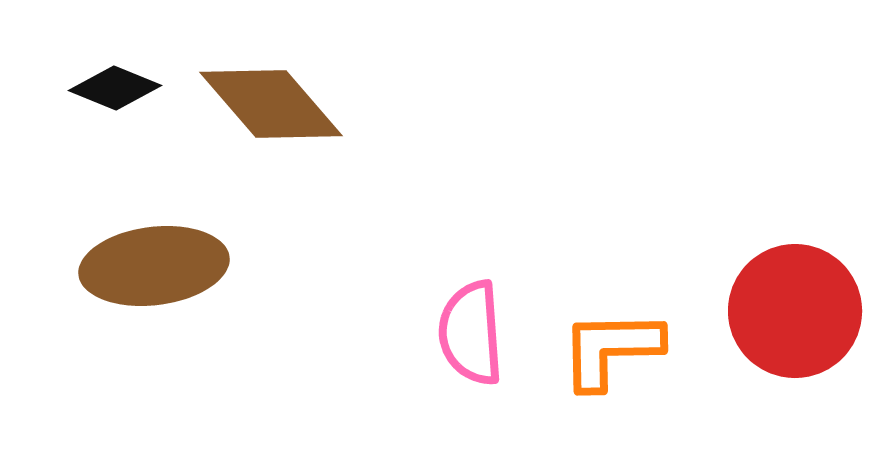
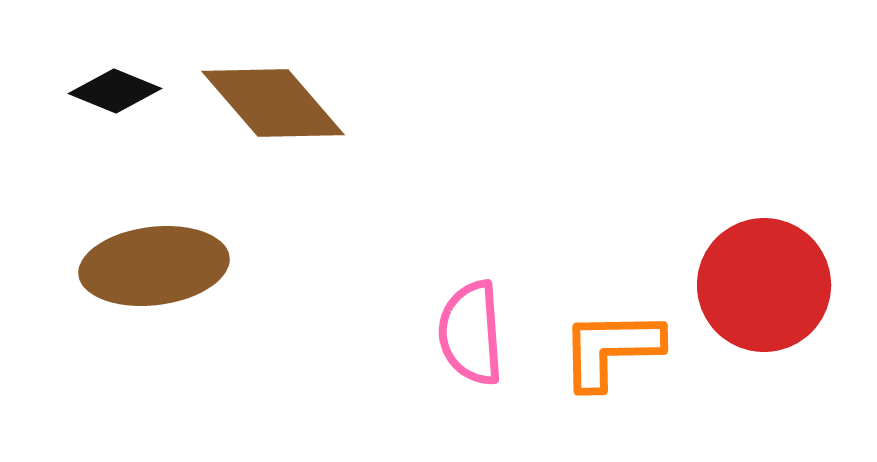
black diamond: moved 3 px down
brown diamond: moved 2 px right, 1 px up
red circle: moved 31 px left, 26 px up
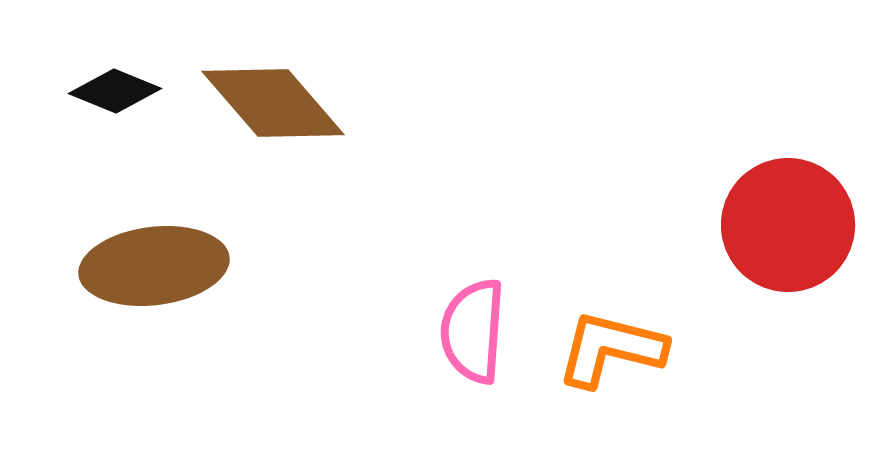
red circle: moved 24 px right, 60 px up
pink semicircle: moved 2 px right, 2 px up; rotated 8 degrees clockwise
orange L-shape: rotated 15 degrees clockwise
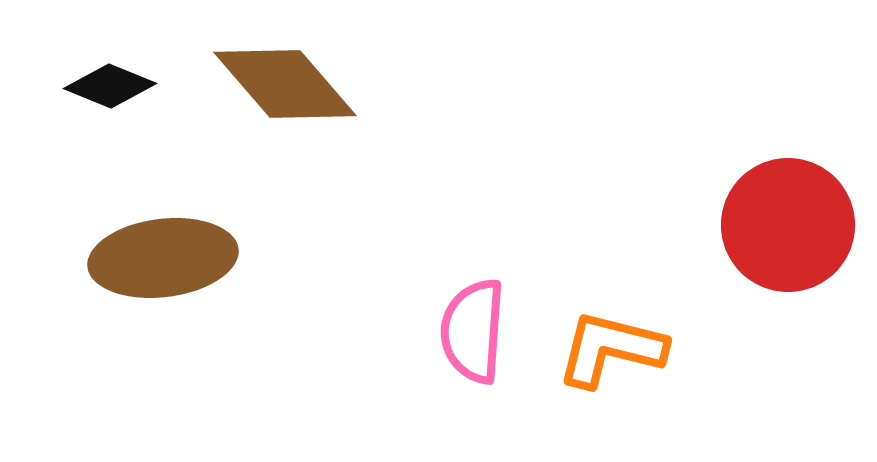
black diamond: moved 5 px left, 5 px up
brown diamond: moved 12 px right, 19 px up
brown ellipse: moved 9 px right, 8 px up
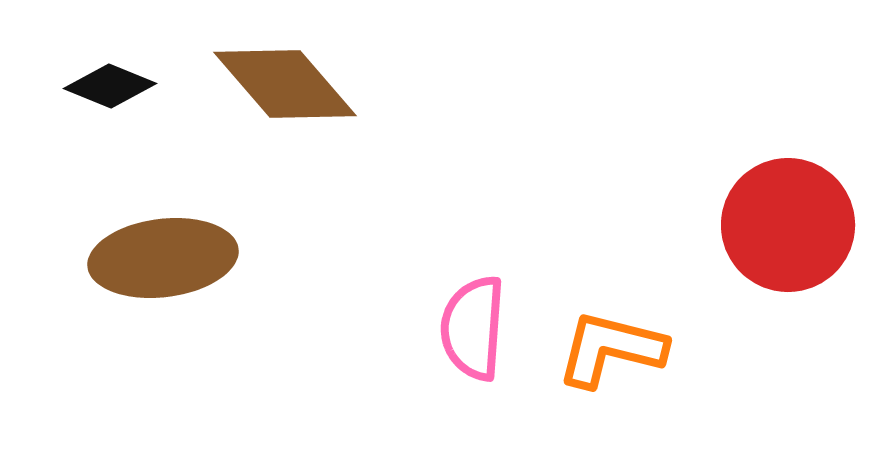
pink semicircle: moved 3 px up
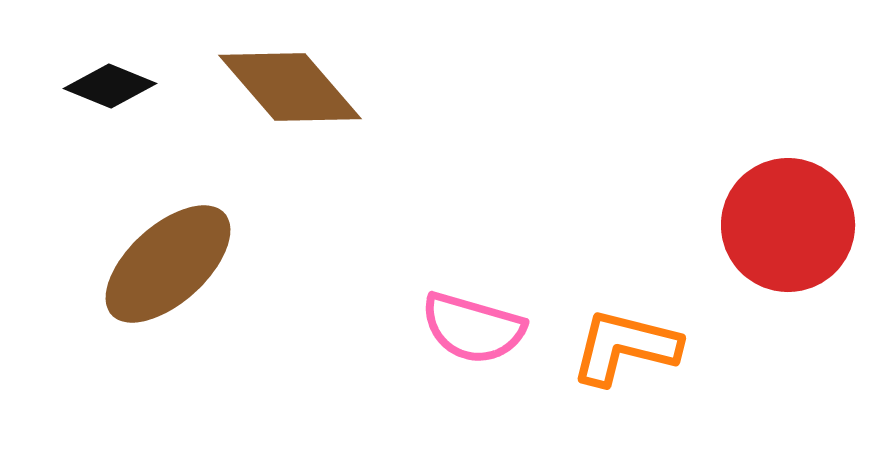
brown diamond: moved 5 px right, 3 px down
brown ellipse: moved 5 px right, 6 px down; rotated 35 degrees counterclockwise
pink semicircle: rotated 78 degrees counterclockwise
orange L-shape: moved 14 px right, 2 px up
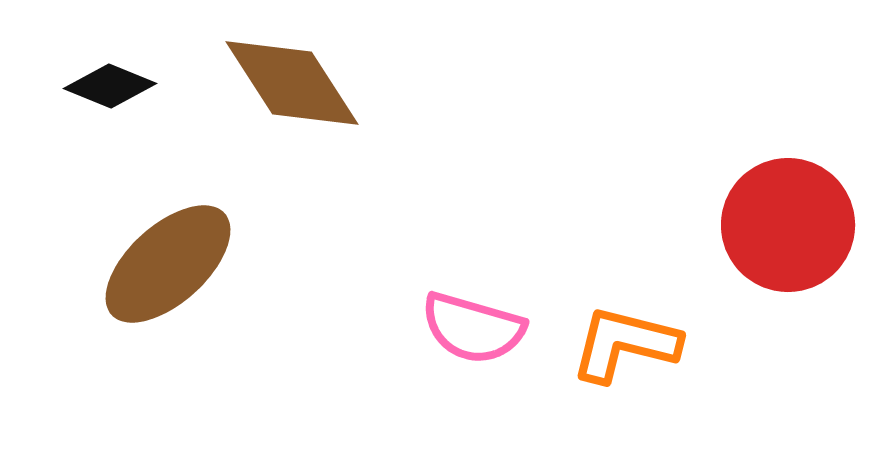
brown diamond: moved 2 px right, 4 px up; rotated 8 degrees clockwise
orange L-shape: moved 3 px up
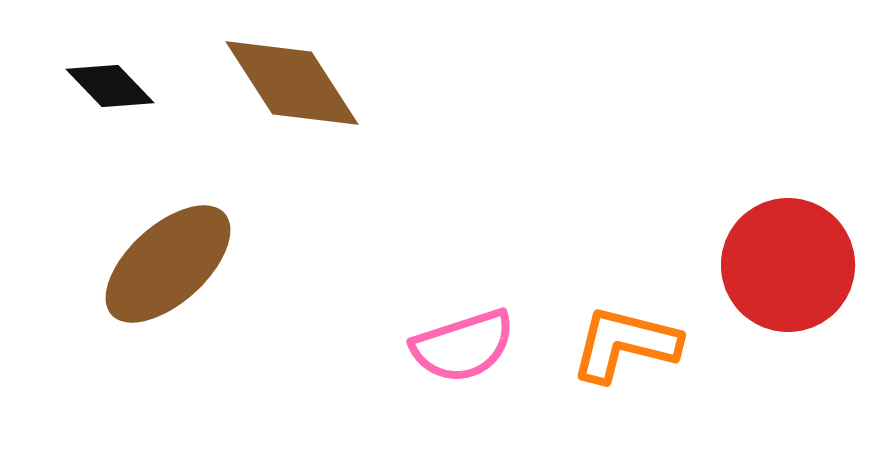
black diamond: rotated 24 degrees clockwise
red circle: moved 40 px down
pink semicircle: moved 10 px left, 18 px down; rotated 34 degrees counterclockwise
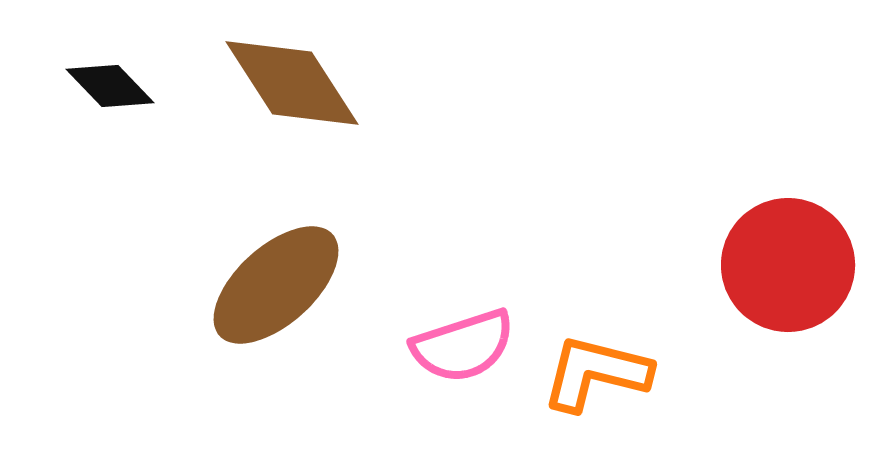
brown ellipse: moved 108 px right, 21 px down
orange L-shape: moved 29 px left, 29 px down
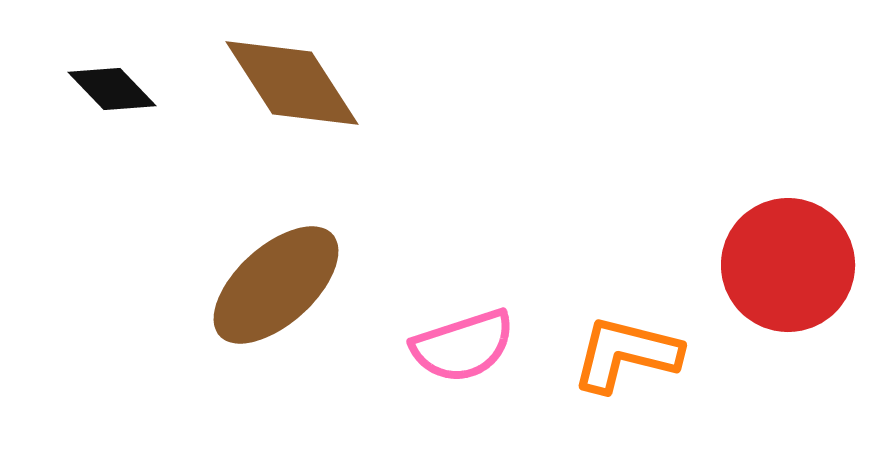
black diamond: moved 2 px right, 3 px down
orange L-shape: moved 30 px right, 19 px up
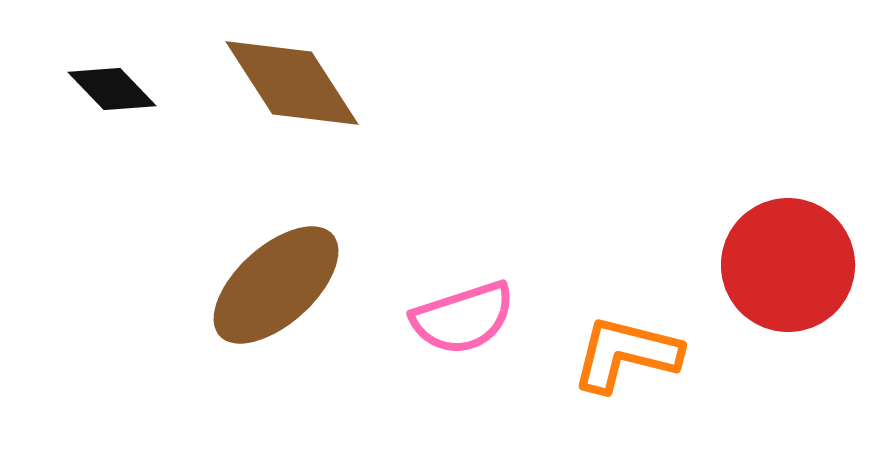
pink semicircle: moved 28 px up
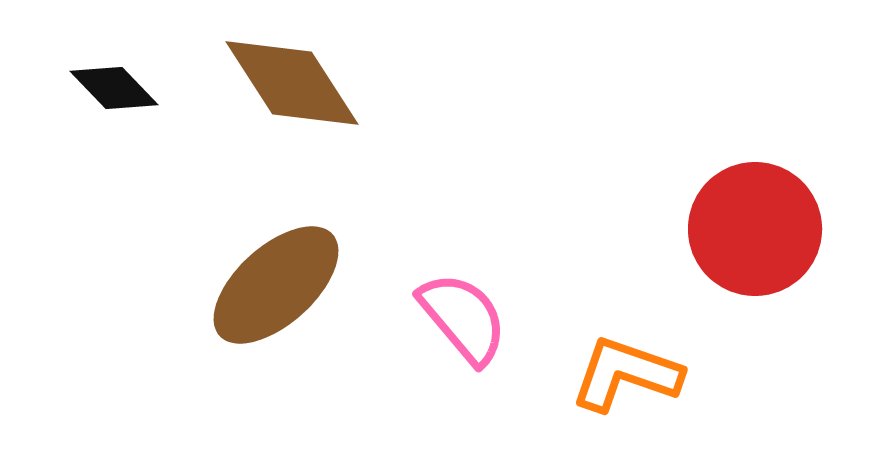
black diamond: moved 2 px right, 1 px up
red circle: moved 33 px left, 36 px up
pink semicircle: rotated 112 degrees counterclockwise
orange L-shape: moved 20 px down; rotated 5 degrees clockwise
